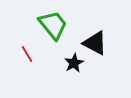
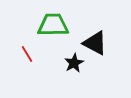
green trapezoid: rotated 52 degrees counterclockwise
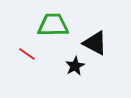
red line: rotated 24 degrees counterclockwise
black star: moved 1 px right, 3 px down
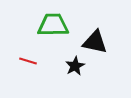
black triangle: moved 1 px up; rotated 16 degrees counterclockwise
red line: moved 1 px right, 7 px down; rotated 18 degrees counterclockwise
